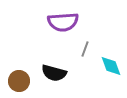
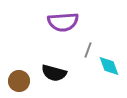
gray line: moved 3 px right, 1 px down
cyan diamond: moved 2 px left
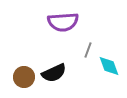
black semicircle: rotated 40 degrees counterclockwise
brown circle: moved 5 px right, 4 px up
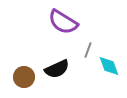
purple semicircle: rotated 36 degrees clockwise
black semicircle: moved 3 px right, 4 px up
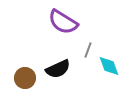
black semicircle: moved 1 px right
brown circle: moved 1 px right, 1 px down
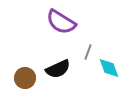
purple semicircle: moved 2 px left
gray line: moved 2 px down
cyan diamond: moved 2 px down
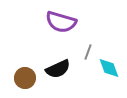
purple semicircle: rotated 16 degrees counterclockwise
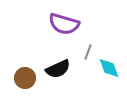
purple semicircle: moved 3 px right, 2 px down
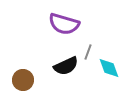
black semicircle: moved 8 px right, 3 px up
brown circle: moved 2 px left, 2 px down
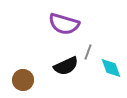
cyan diamond: moved 2 px right
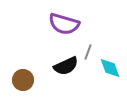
cyan diamond: moved 1 px left
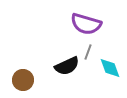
purple semicircle: moved 22 px right
black semicircle: moved 1 px right
